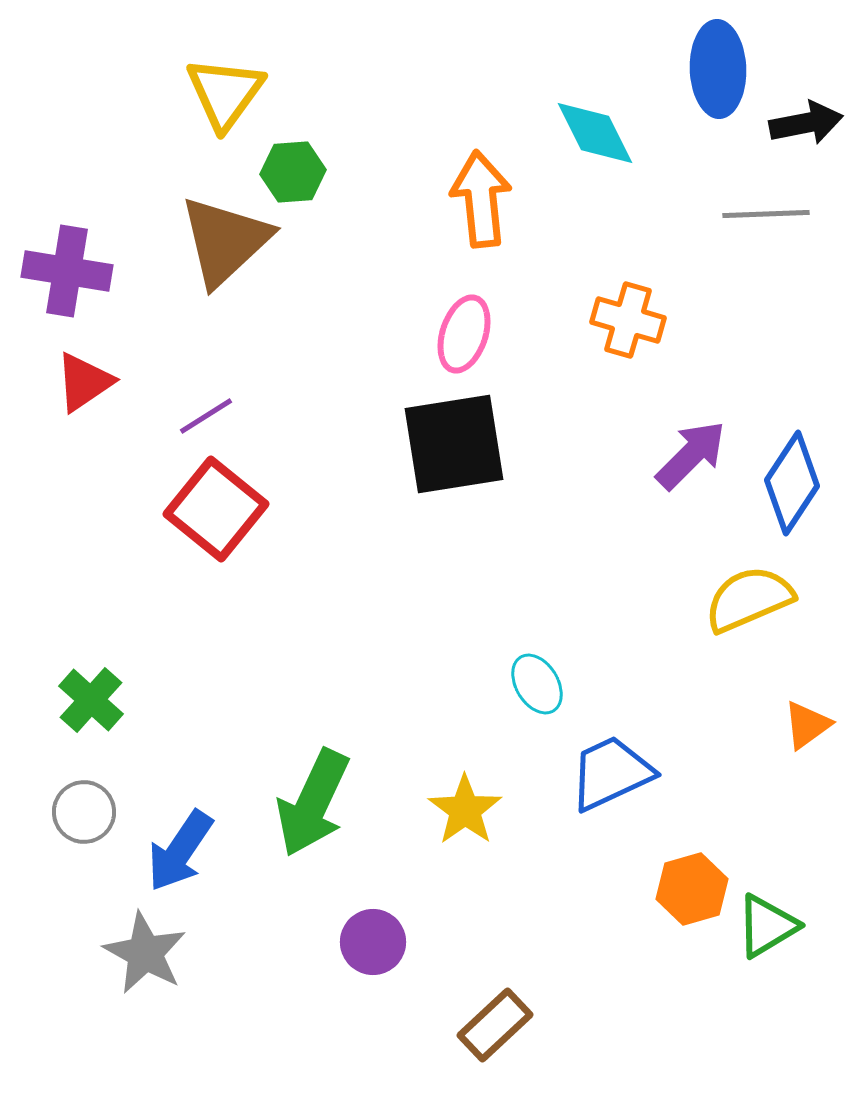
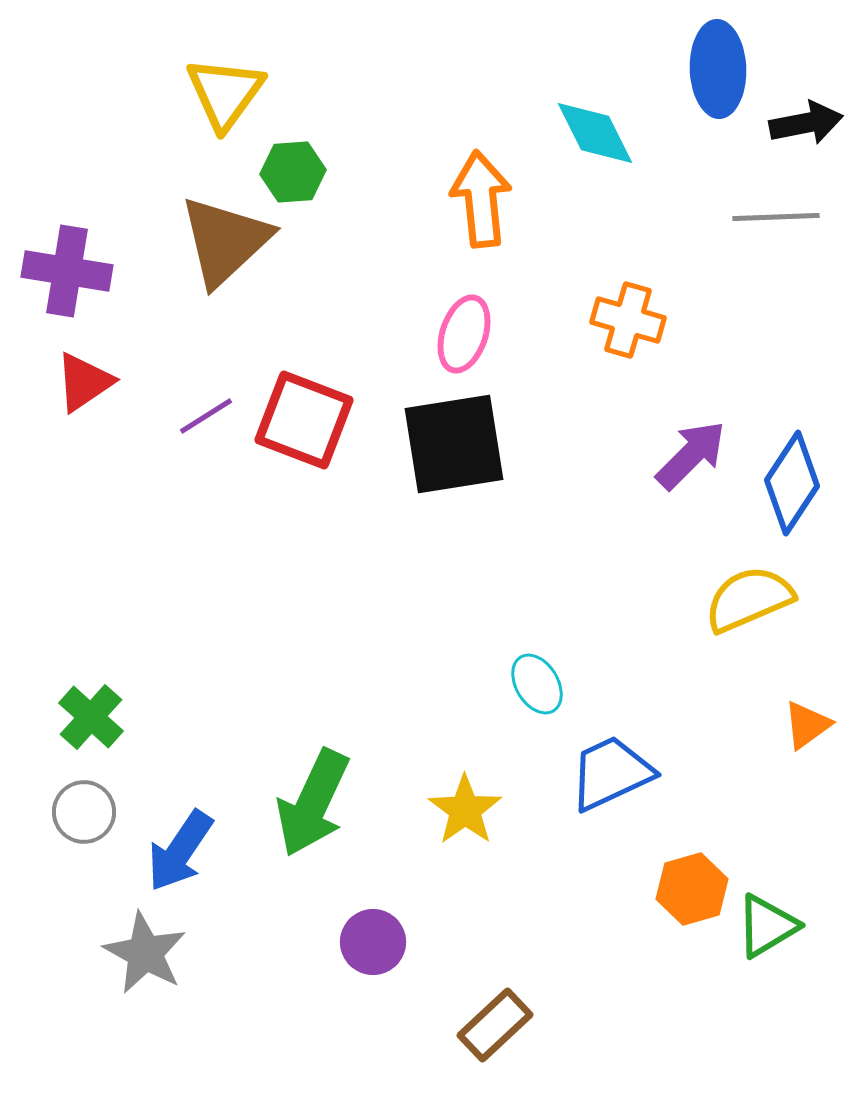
gray line: moved 10 px right, 3 px down
red square: moved 88 px right, 89 px up; rotated 18 degrees counterclockwise
green cross: moved 17 px down
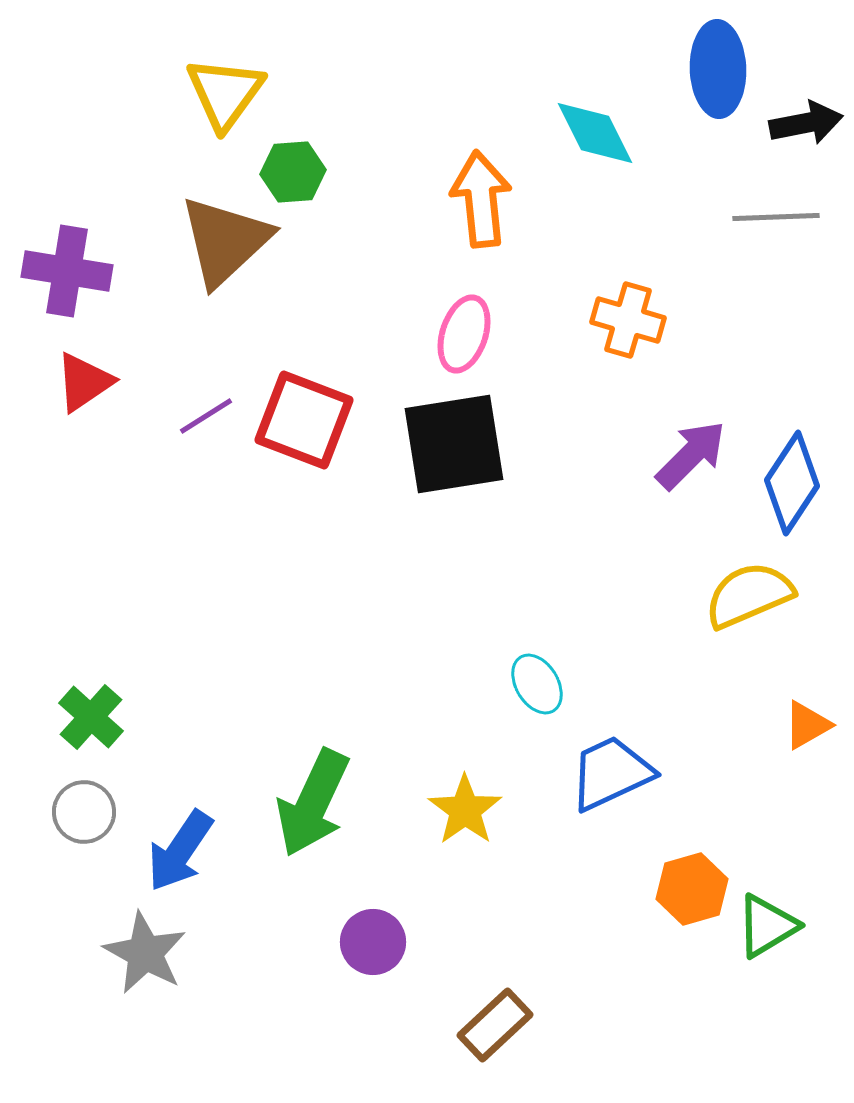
yellow semicircle: moved 4 px up
orange triangle: rotated 6 degrees clockwise
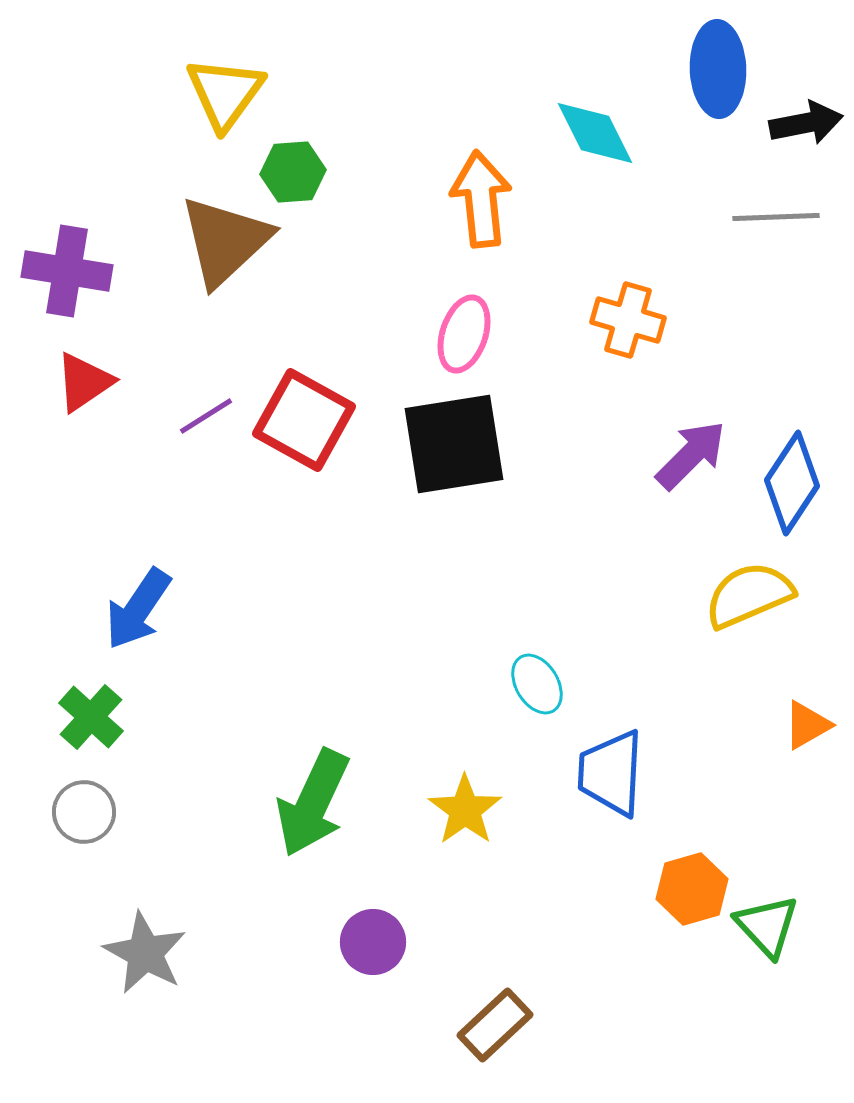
red square: rotated 8 degrees clockwise
blue trapezoid: rotated 62 degrees counterclockwise
blue arrow: moved 42 px left, 242 px up
green triangle: rotated 42 degrees counterclockwise
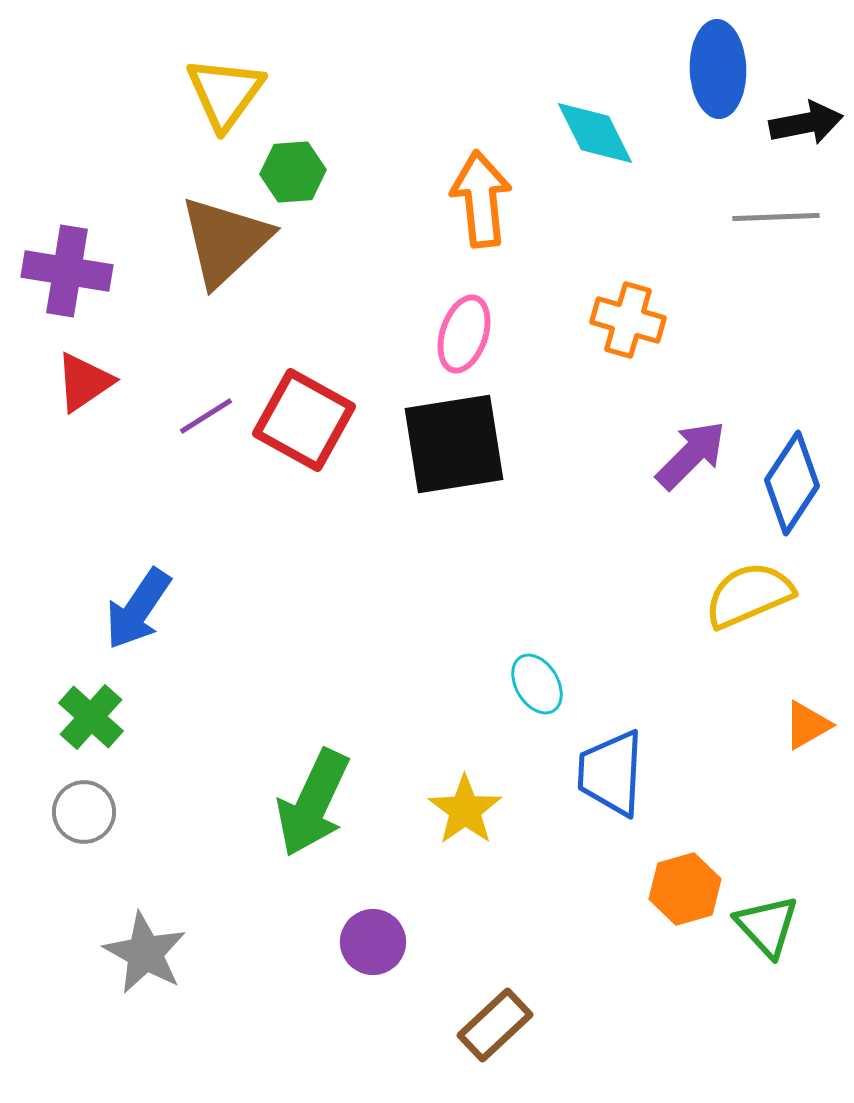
orange hexagon: moved 7 px left
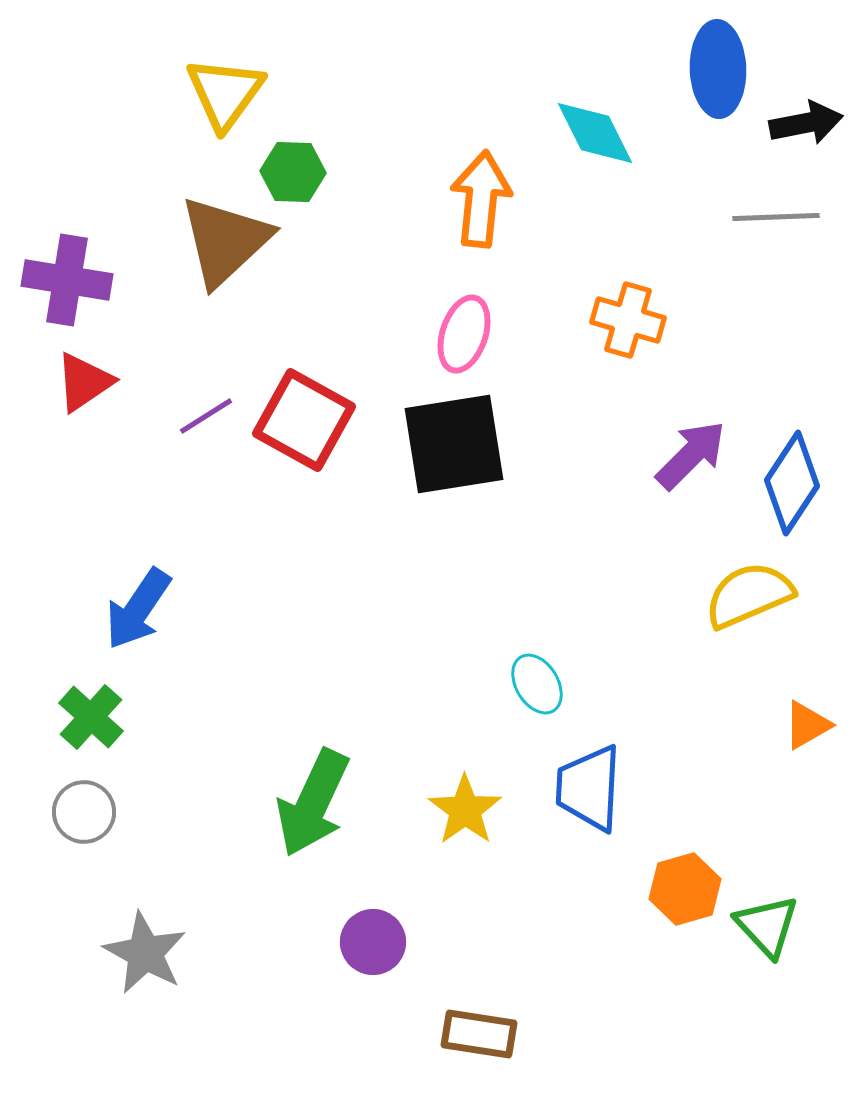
green hexagon: rotated 6 degrees clockwise
orange arrow: rotated 12 degrees clockwise
purple cross: moved 9 px down
blue trapezoid: moved 22 px left, 15 px down
brown rectangle: moved 16 px left, 9 px down; rotated 52 degrees clockwise
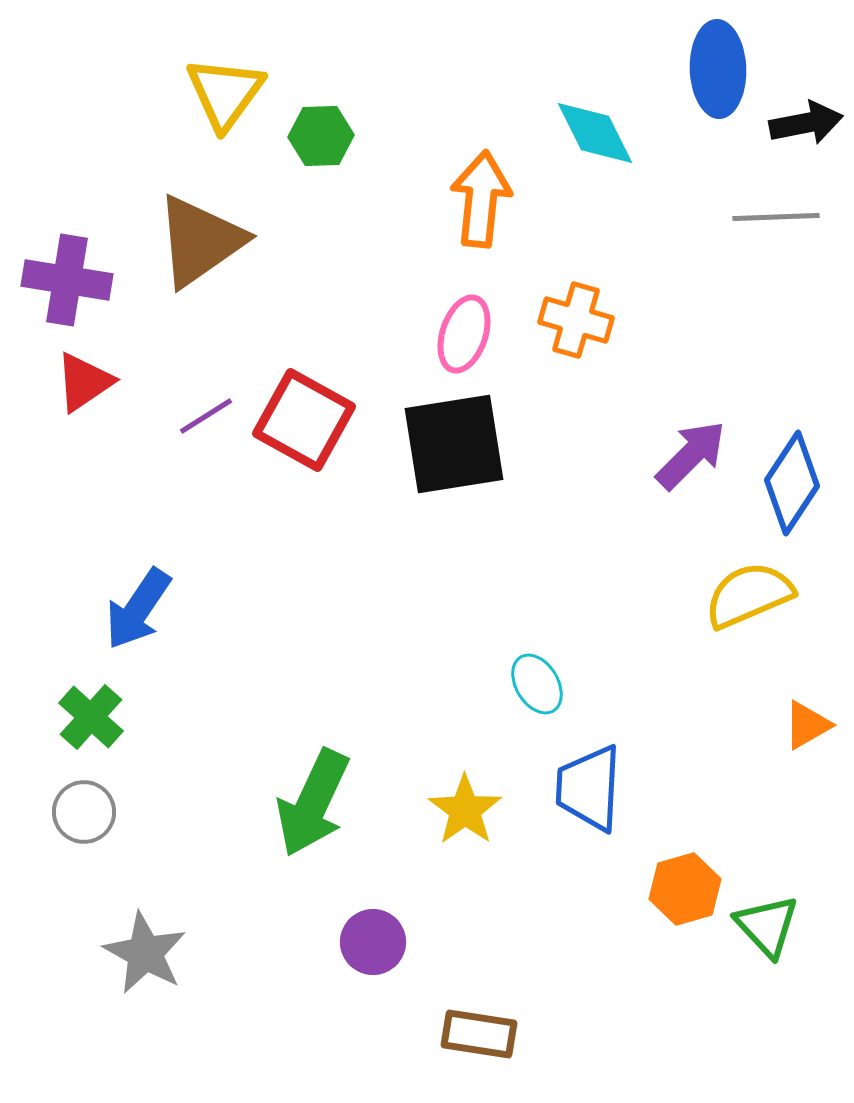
green hexagon: moved 28 px right, 36 px up; rotated 4 degrees counterclockwise
brown triangle: moved 25 px left; rotated 8 degrees clockwise
orange cross: moved 52 px left
